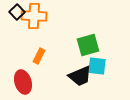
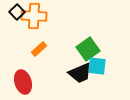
green square: moved 4 px down; rotated 20 degrees counterclockwise
orange rectangle: moved 7 px up; rotated 21 degrees clockwise
black trapezoid: moved 3 px up
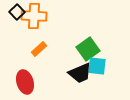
red ellipse: moved 2 px right
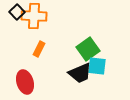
orange rectangle: rotated 21 degrees counterclockwise
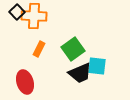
green square: moved 15 px left
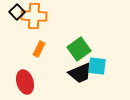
green square: moved 6 px right
